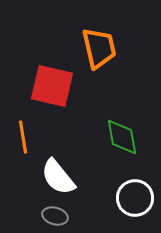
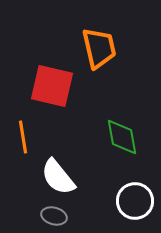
white circle: moved 3 px down
gray ellipse: moved 1 px left
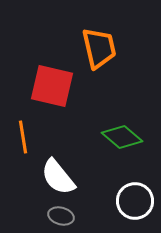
green diamond: rotated 39 degrees counterclockwise
gray ellipse: moved 7 px right
